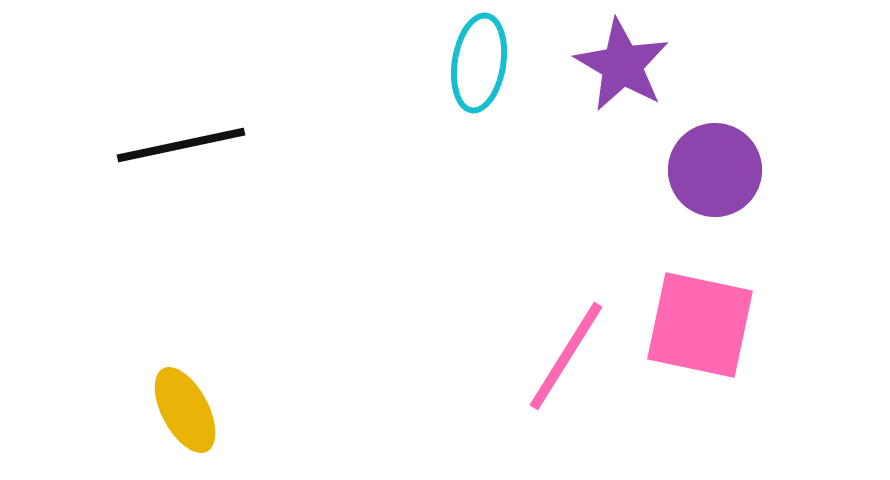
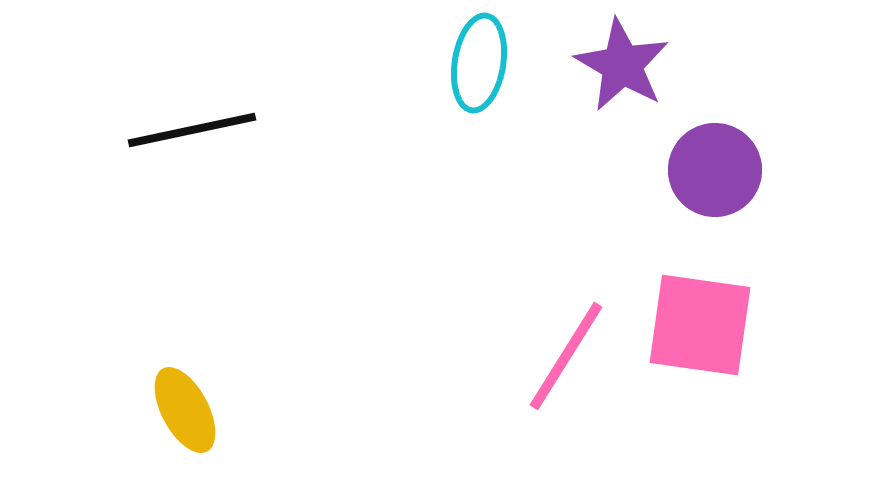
black line: moved 11 px right, 15 px up
pink square: rotated 4 degrees counterclockwise
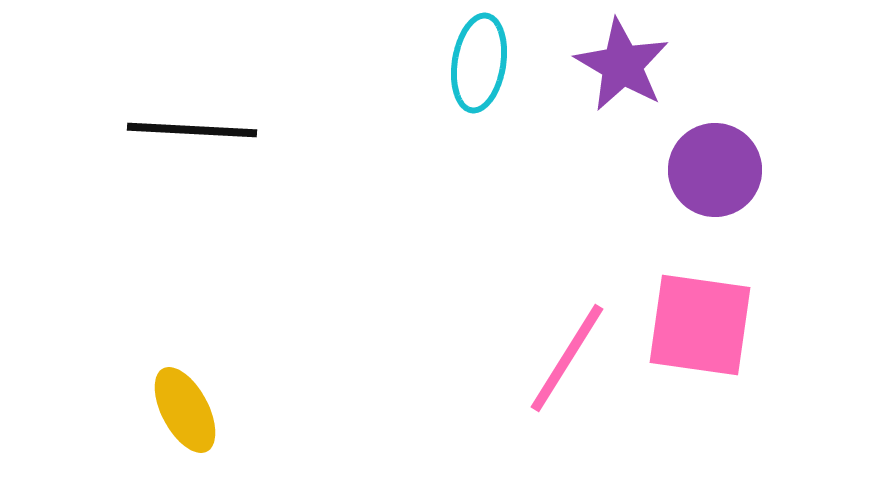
black line: rotated 15 degrees clockwise
pink line: moved 1 px right, 2 px down
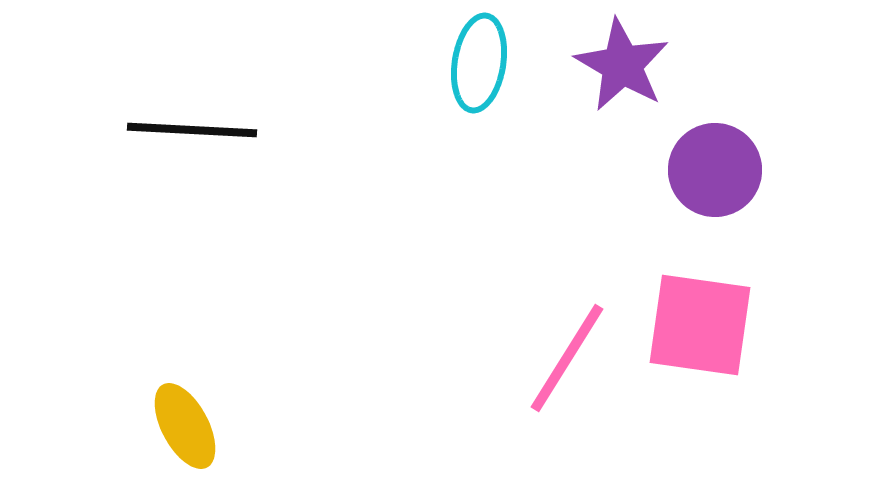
yellow ellipse: moved 16 px down
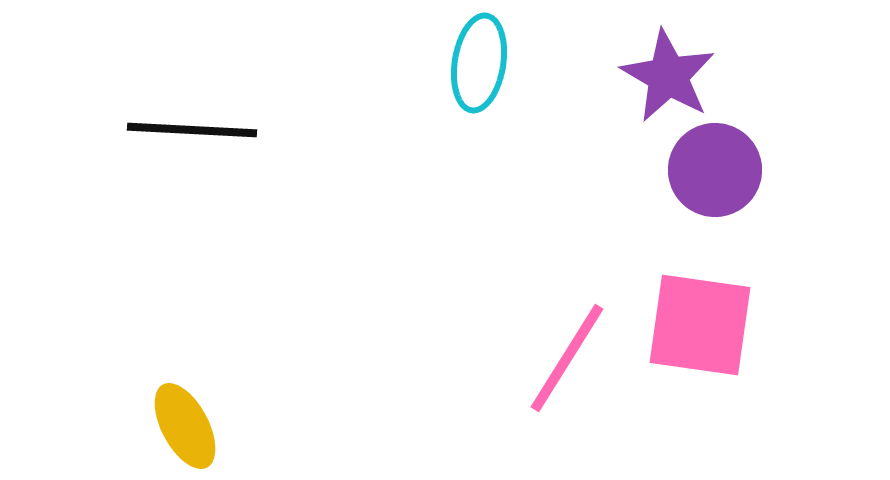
purple star: moved 46 px right, 11 px down
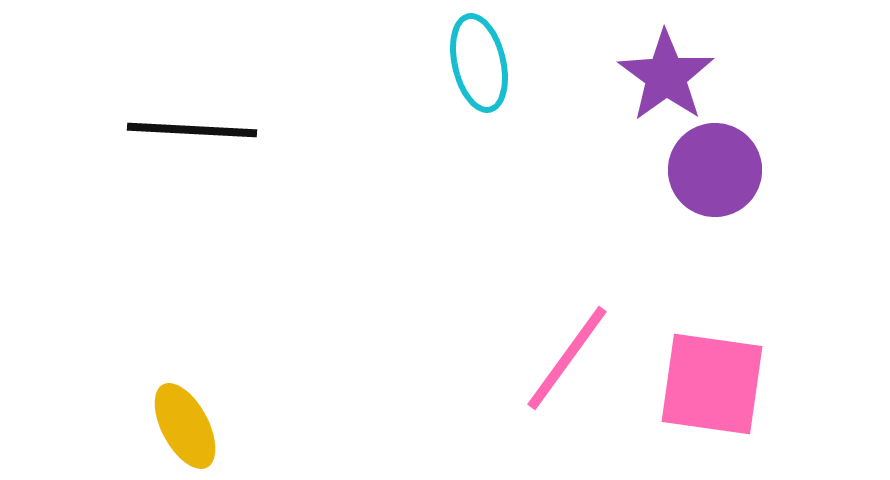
cyan ellipse: rotated 22 degrees counterclockwise
purple star: moved 2 px left; rotated 6 degrees clockwise
pink square: moved 12 px right, 59 px down
pink line: rotated 4 degrees clockwise
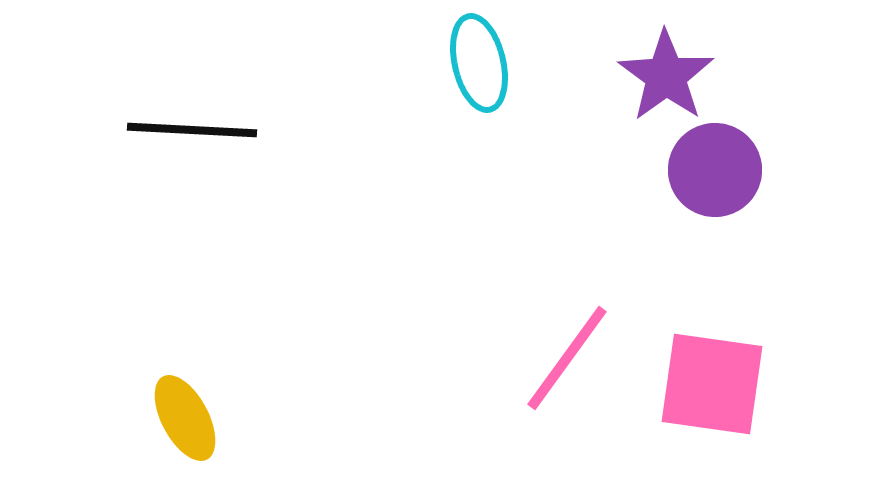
yellow ellipse: moved 8 px up
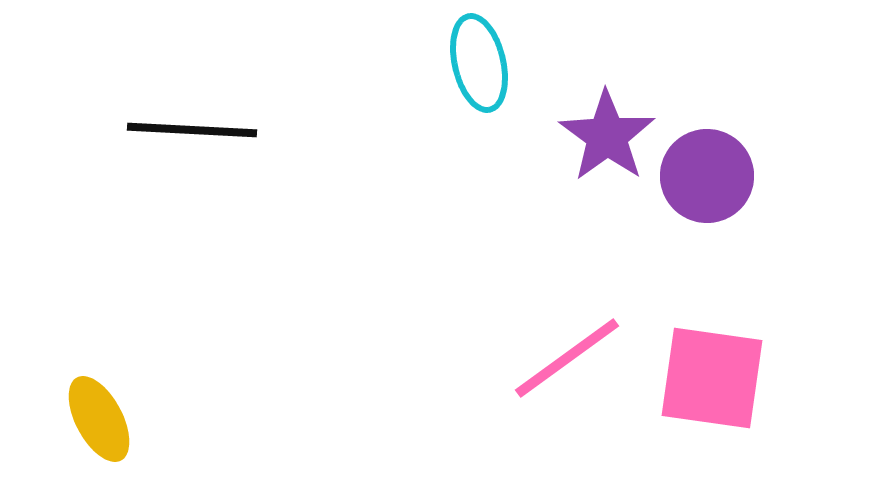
purple star: moved 59 px left, 60 px down
purple circle: moved 8 px left, 6 px down
pink line: rotated 18 degrees clockwise
pink square: moved 6 px up
yellow ellipse: moved 86 px left, 1 px down
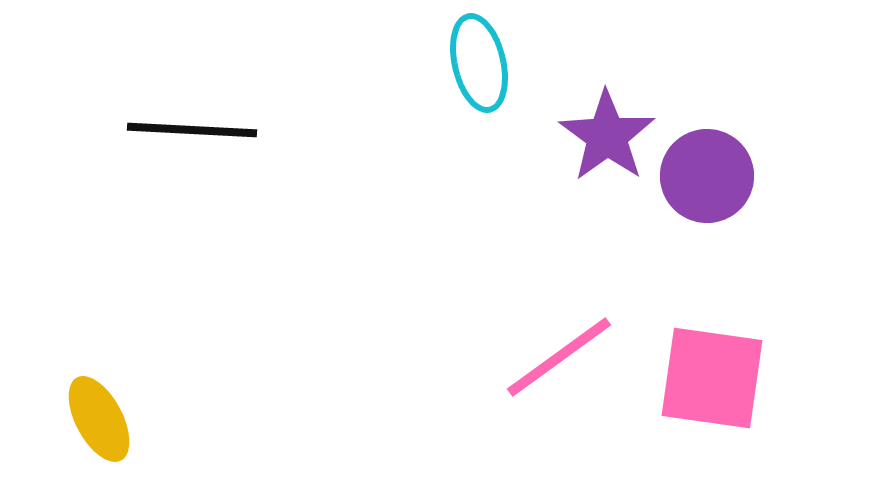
pink line: moved 8 px left, 1 px up
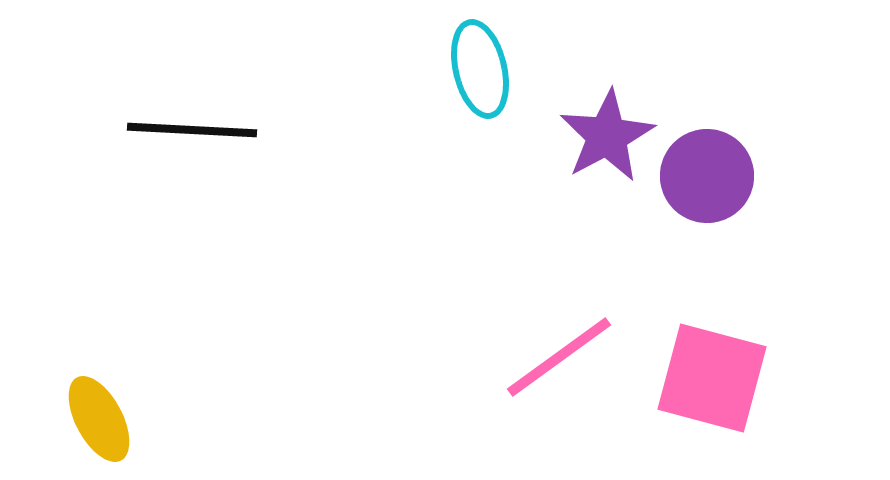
cyan ellipse: moved 1 px right, 6 px down
purple star: rotated 8 degrees clockwise
pink square: rotated 7 degrees clockwise
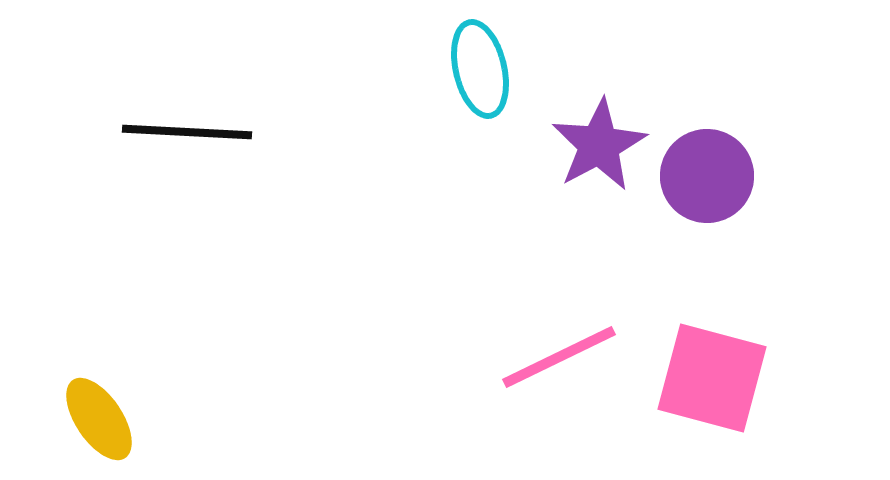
black line: moved 5 px left, 2 px down
purple star: moved 8 px left, 9 px down
pink line: rotated 10 degrees clockwise
yellow ellipse: rotated 6 degrees counterclockwise
